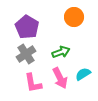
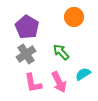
green arrow: rotated 114 degrees counterclockwise
pink arrow: moved 1 px left, 4 px down
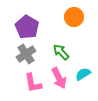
pink arrow: moved 4 px up
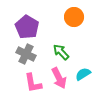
gray cross: rotated 30 degrees counterclockwise
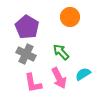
orange circle: moved 4 px left
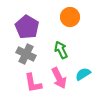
green arrow: moved 2 px up; rotated 18 degrees clockwise
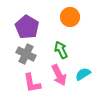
pink arrow: moved 3 px up
pink L-shape: moved 1 px left
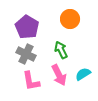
orange circle: moved 2 px down
pink L-shape: moved 1 px left, 2 px up
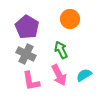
cyan semicircle: moved 1 px right, 1 px down
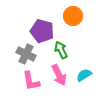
orange circle: moved 3 px right, 3 px up
purple pentagon: moved 15 px right, 4 px down; rotated 15 degrees counterclockwise
